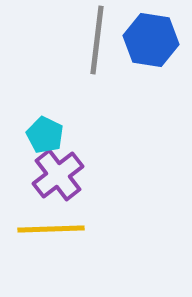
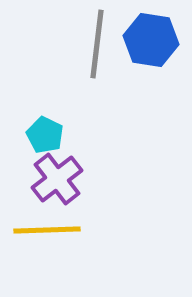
gray line: moved 4 px down
purple cross: moved 1 px left, 4 px down
yellow line: moved 4 px left, 1 px down
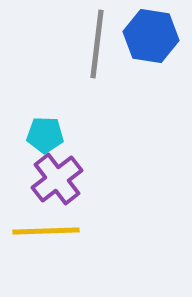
blue hexagon: moved 4 px up
cyan pentagon: rotated 24 degrees counterclockwise
yellow line: moved 1 px left, 1 px down
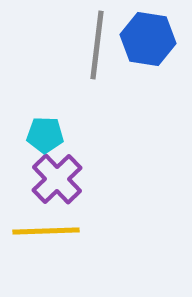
blue hexagon: moved 3 px left, 3 px down
gray line: moved 1 px down
purple cross: rotated 6 degrees counterclockwise
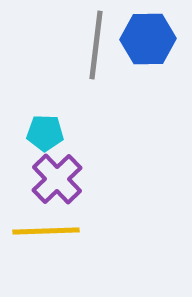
blue hexagon: rotated 10 degrees counterclockwise
gray line: moved 1 px left
cyan pentagon: moved 2 px up
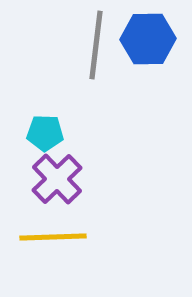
yellow line: moved 7 px right, 6 px down
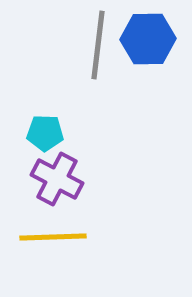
gray line: moved 2 px right
purple cross: rotated 18 degrees counterclockwise
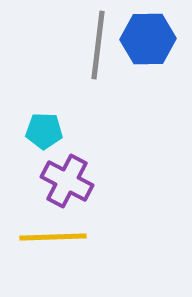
cyan pentagon: moved 1 px left, 2 px up
purple cross: moved 10 px right, 2 px down
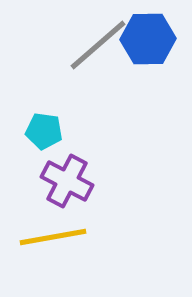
gray line: rotated 42 degrees clockwise
cyan pentagon: rotated 6 degrees clockwise
yellow line: rotated 8 degrees counterclockwise
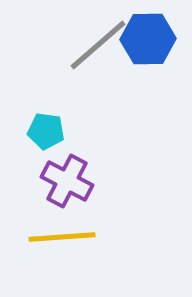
cyan pentagon: moved 2 px right
yellow line: moved 9 px right; rotated 6 degrees clockwise
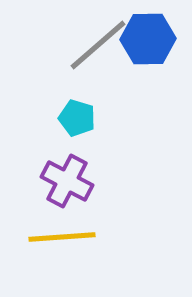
cyan pentagon: moved 31 px right, 13 px up; rotated 9 degrees clockwise
